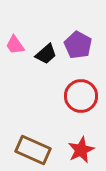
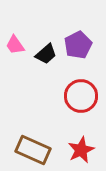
purple pentagon: rotated 16 degrees clockwise
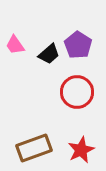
purple pentagon: rotated 12 degrees counterclockwise
black trapezoid: moved 3 px right
red circle: moved 4 px left, 4 px up
brown rectangle: moved 1 px right, 2 px up; rotated 44 degrees counterclockwise
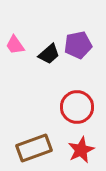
purple pentagon: rotated 28 degrees clockwise
red circle: moved 15 px down
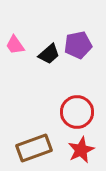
red circle: moved 5 px down
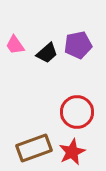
black trapezoid: moved 2 px left, 1 px up
red star: moved 9 px left, 2 px down
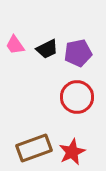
purple pentagon: moved 8 px down
black trapezoid: moved 4 px up; rotated 15 degrees clockwise
red circle: moved 15 px up
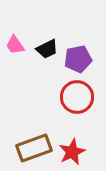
purple pentagon: moved 6 px down
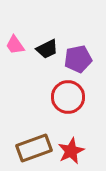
red circle: moved 9 px left
red star: moved 1 px left, 1 px up
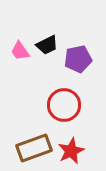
pink trapezoid: moved 5 px right, 6 px down
black trapezoid: moved 4 px up
red circle: moved 4 px left, 8 px down
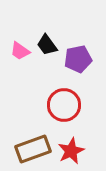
black trapezoid: rotated 80 degrees clockwise
pink trapezoid: rotated 20 degrees counterclockwise
brown rectangle: moved 1 px left, 1 px down
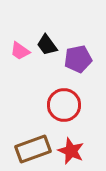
red star: rotated 24 degrees counterclockwise
